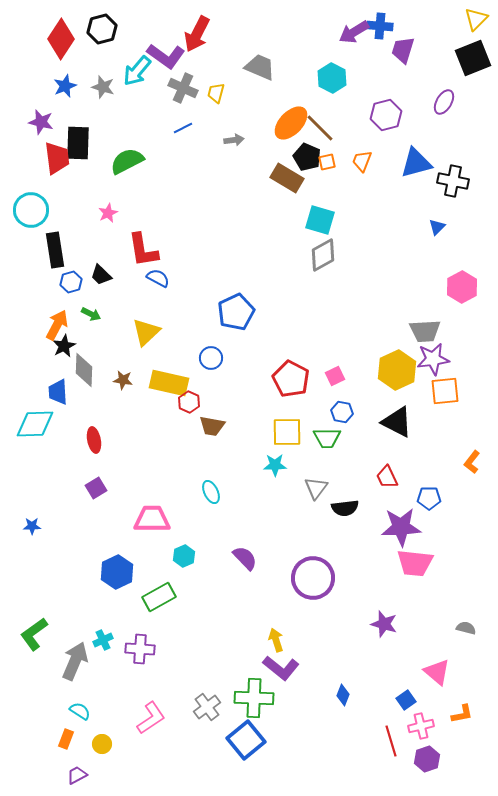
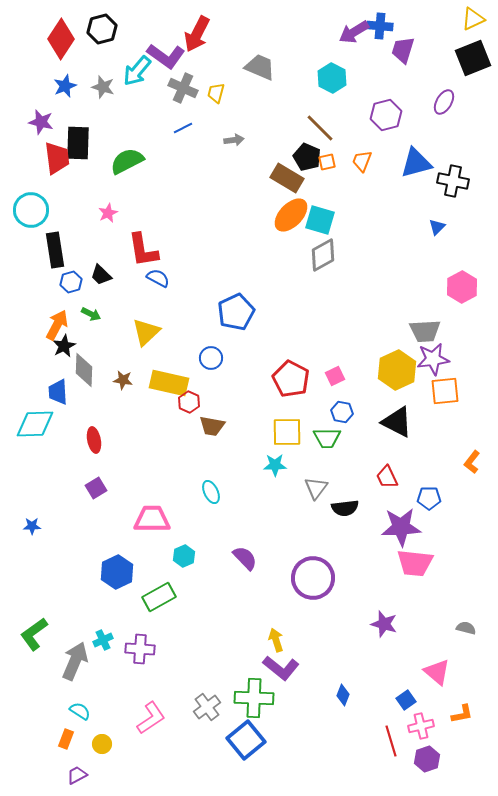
yellow triangle at (476, 19): moved 3 px left; rotated 20 degrees clockwise
orange ellipse at (291, 123): moved 92 px down
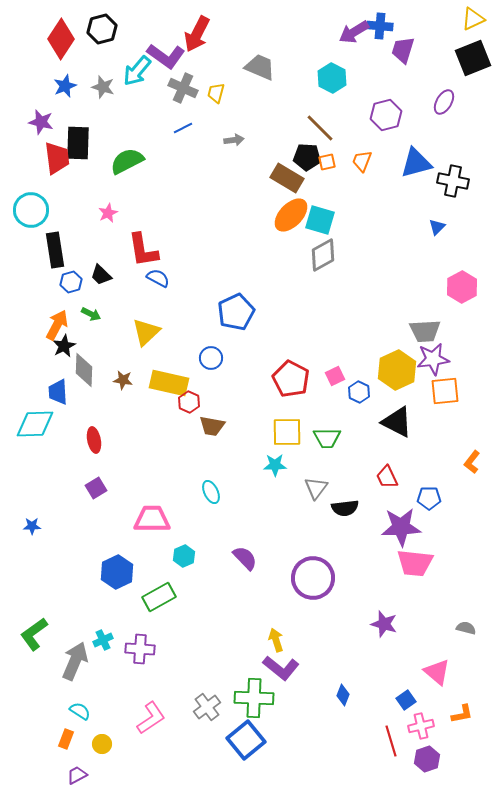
black pentagon at (307, 157): rotated 20 degrees counterclockwise
blue hexagon at (342, 412): moved 17 px right, 20 px up; rotated 15 degrees clockwise
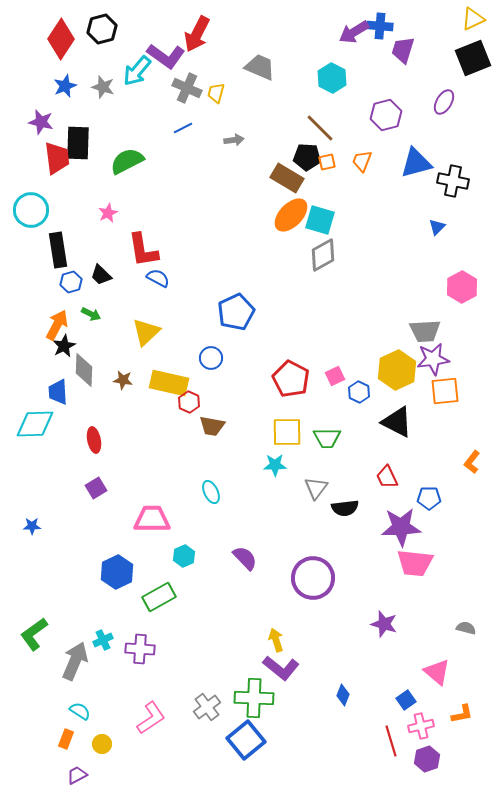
gray cross at (183, 88): moved 4 px right
black rectangle at (55, 250): moved 3 px right
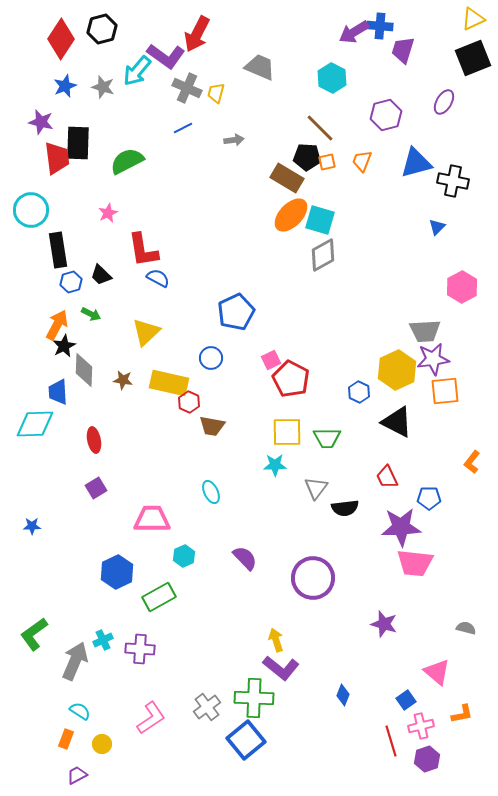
pink square at (335, 376): moved 64 px left, 16 px up
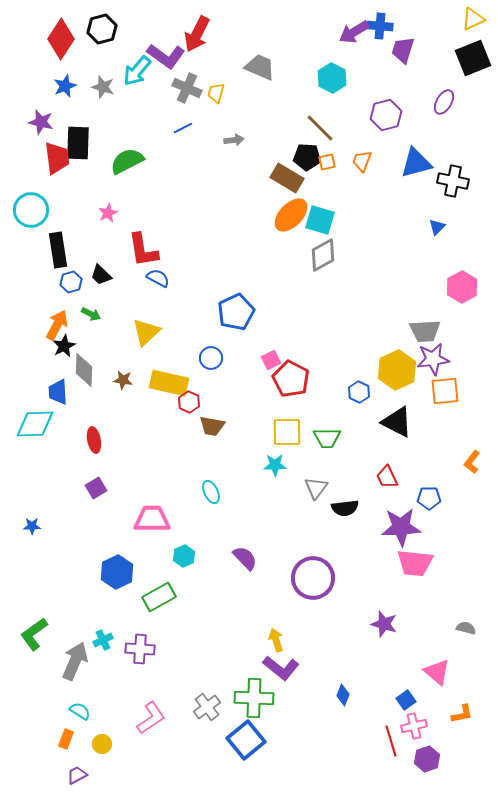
pink cross at (421, 726): moved 7 px left
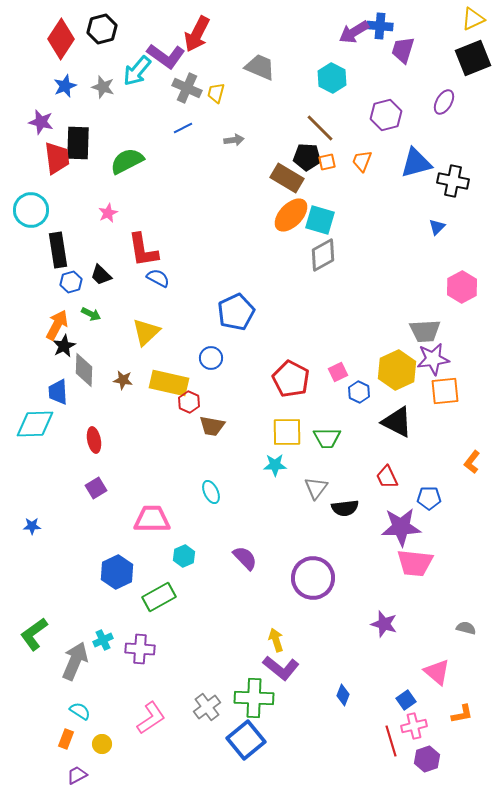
pink square at (271, 360): moved 67 px right, 12 px down
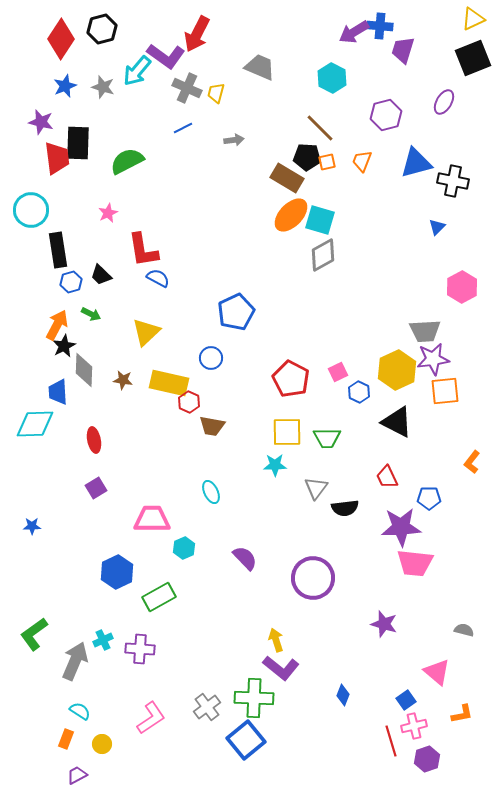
cyan hexagon at (184, 556): moved 8 px up
gray semicircle at (466, 628): moved 2 px left, 2 px down
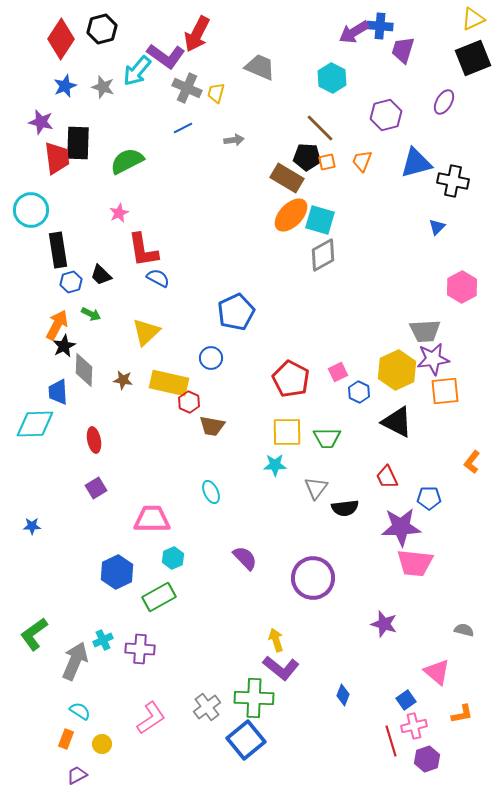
pink star at (108, 213): moved 11 px right
cyan hexagon at (184, 548): moved 11 px left, 10 px down
